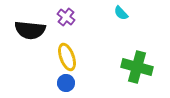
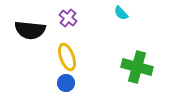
purple cross: moved 2 px right, 1 px down
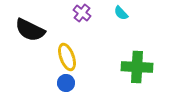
purple cross: moved 14 px right, 5 px up
black semicircle: rotated 20 degrees clockwise
green cross: rotated 12 degrees counterclockwise
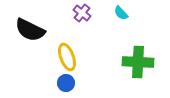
green cross: moved 1 px right, 5 px up
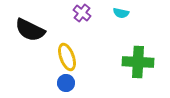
cyan semicircle: rotated 35 degrees counterclockwise
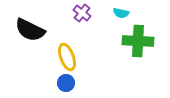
green cross: moved 21 px up
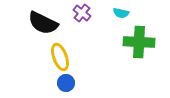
black semicircle: moved 13 px right, 7 px up
green cross: moved 1 px right, 1 px down
yellow ellipse: moved 7 px left
